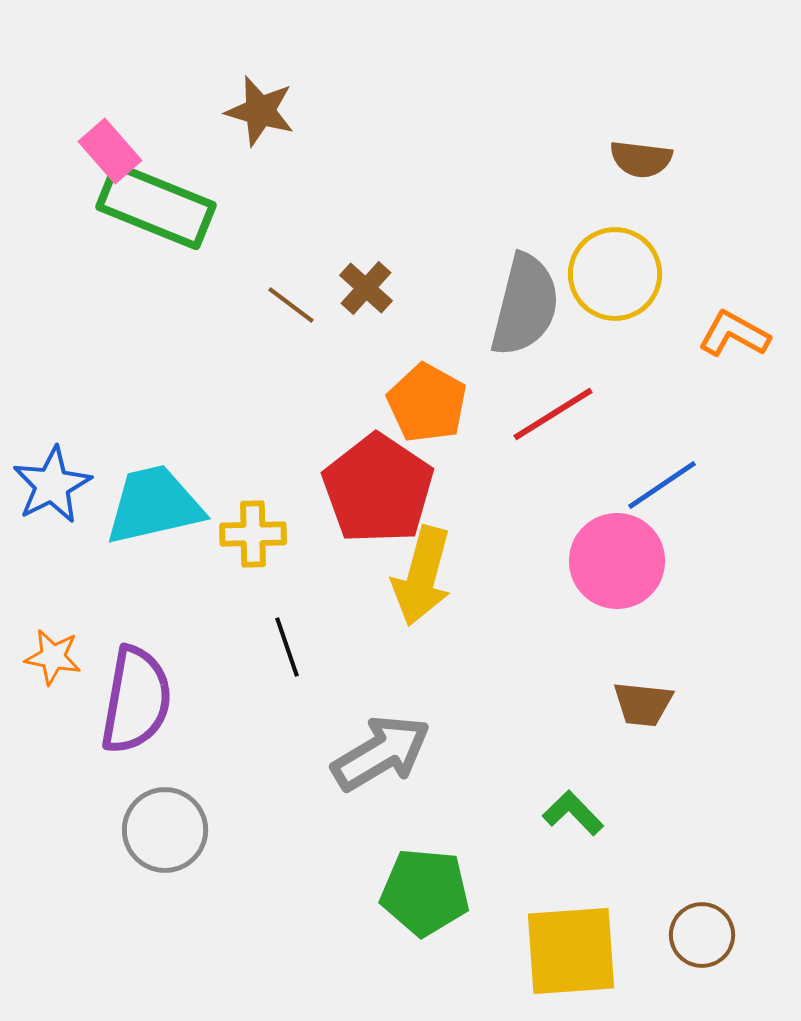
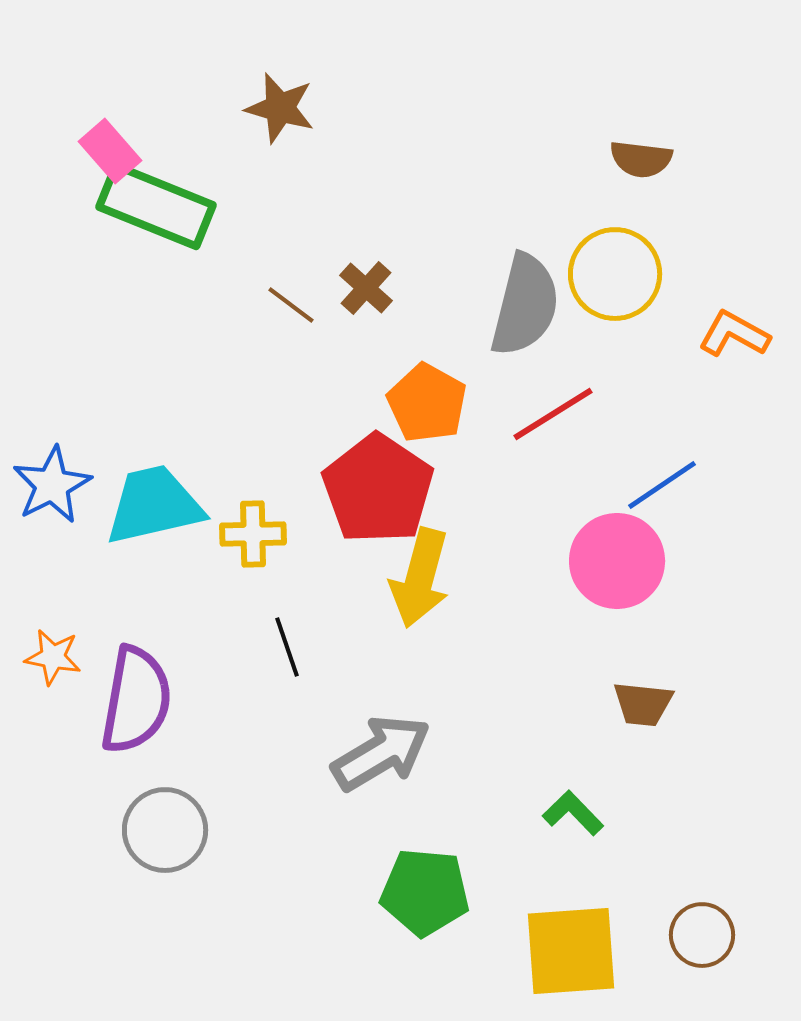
brown star: moved 20 px right, 3 px up
yellow arrow: moved 2 px left, 2 px down
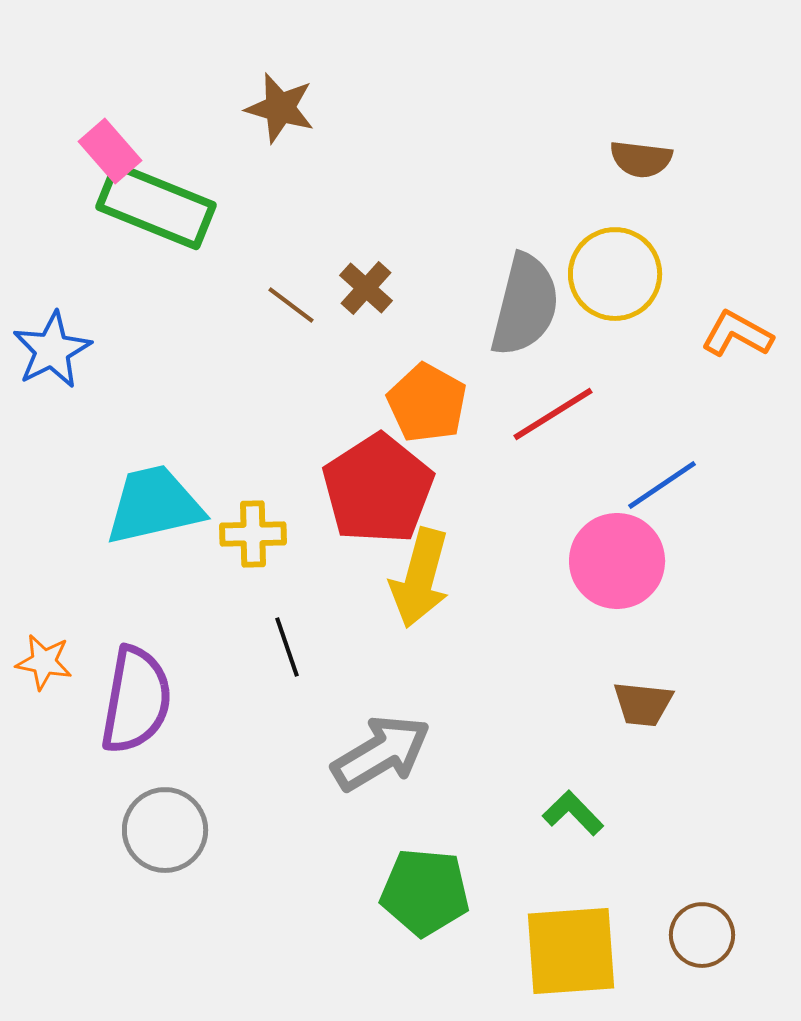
orange L-shape: moved 3 px right
blue star: moved 135 px up
red pentagon: rotated 5 degrees clockwise
orange star: moved 9 px left, 5 px down
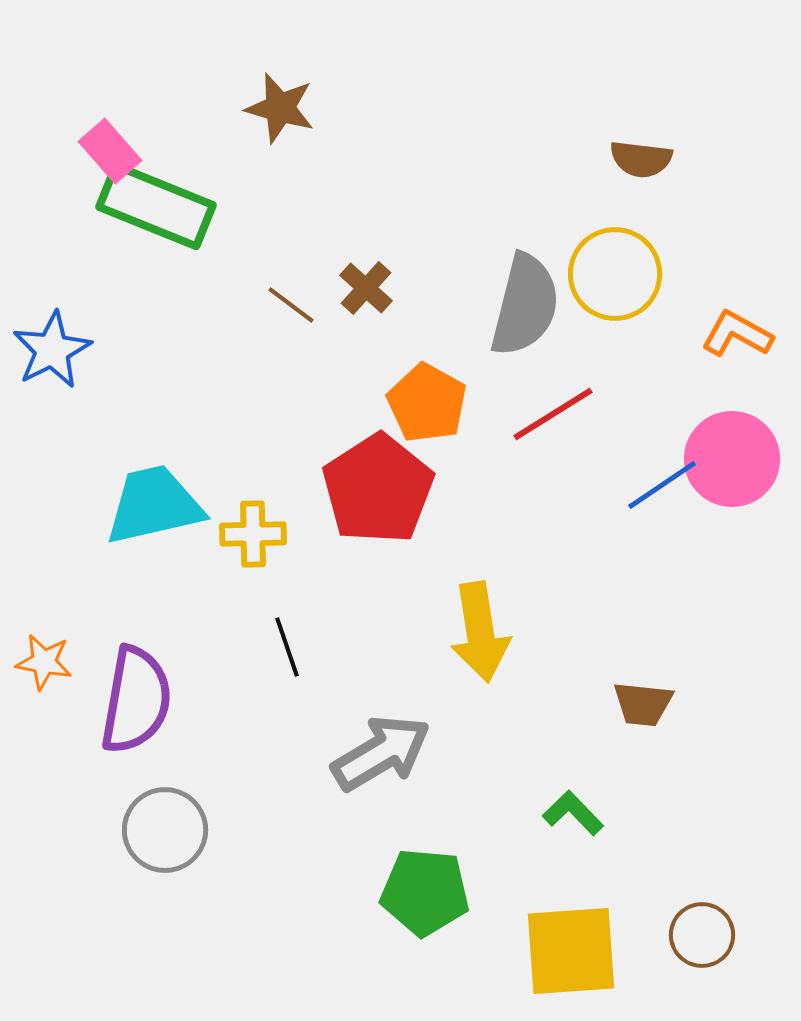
pink circle: moved 115 px right, 102 px up
yellow arrow: moved 60 px right, 54 px down; rotated 24 degrees counterclockwise
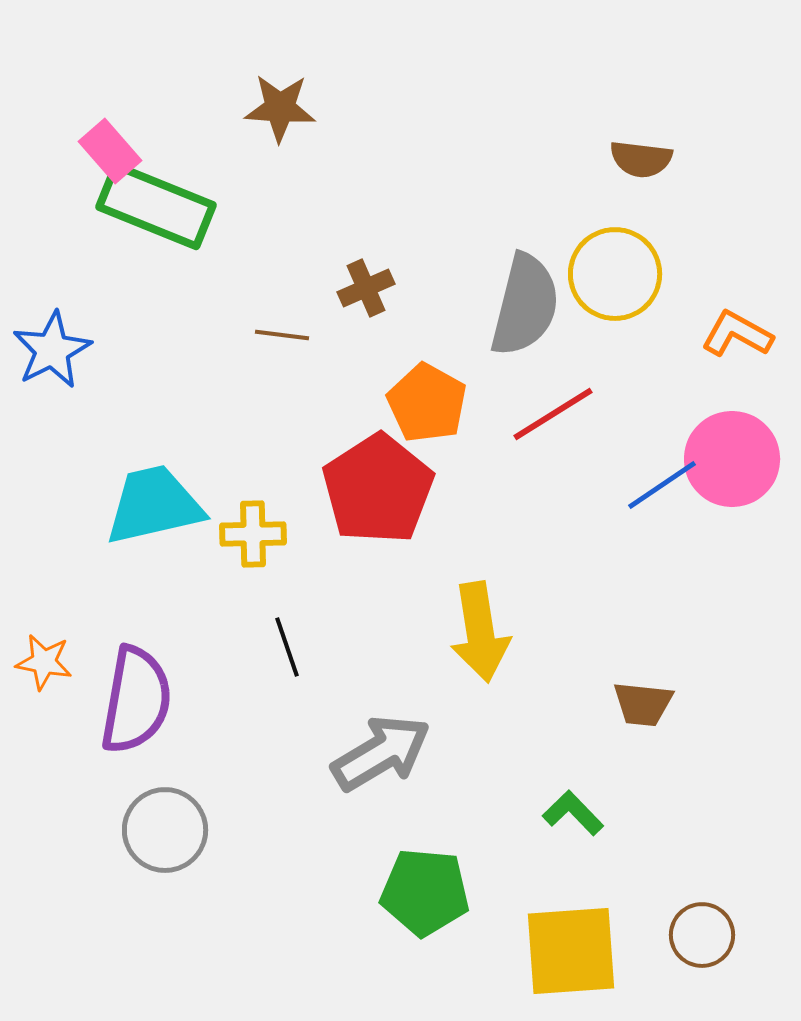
brown star: rotated 12 degrees counterclockwise
brown cross: rotated 24 degrees clockwise
brown line: moved 9 px left, 30 px down; rotated 30 degrees counterclockwise
